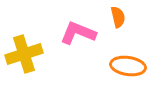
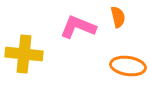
pink L-shape: moved 6 px up
yellow cross: rotated 24 degrees clockwise
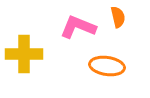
yellow cross: rotated 6 degrees counterclockwise
orange ellipse: moved 21 px left
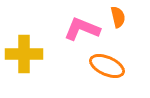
pink L-shape: moved 4 px right, 2 px down
orange ellipse: rotated 16 degrees clockwise
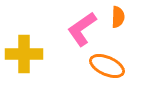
orange semicircle: rotated 15 degrees clockwise
pink L-shape: rotated 57 degrees counterclockwise
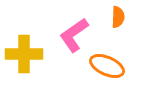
pink L-shape: moved 8 px left, 6 px down
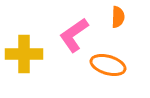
orange ellipse: moved 1 px right, 1 px up; rotated 8 degrees counterclockwise
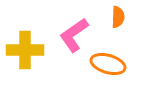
yellow cross: moved 1 px right, 4 px up
orange ellipse: moved 1 px up
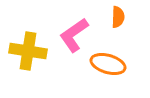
yellow cross: moved 3 px right, 1 px down; rotated 9 degrees clockwise
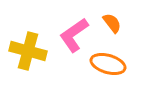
orange semicircle: moved 6 px left, 6 px down; rotated 40 degrees counterclockwise
yellow cross: rotated 6 degrees clockwise
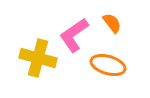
yellow cross: moved 10 px right, 7 px down
orange ellipse: moved 1 px down
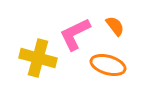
orange semicircle: moved 3 px right, 3 px down
pink L-shape: moved 1 px right, 1 px up; rotated 9 degrees clockwise
